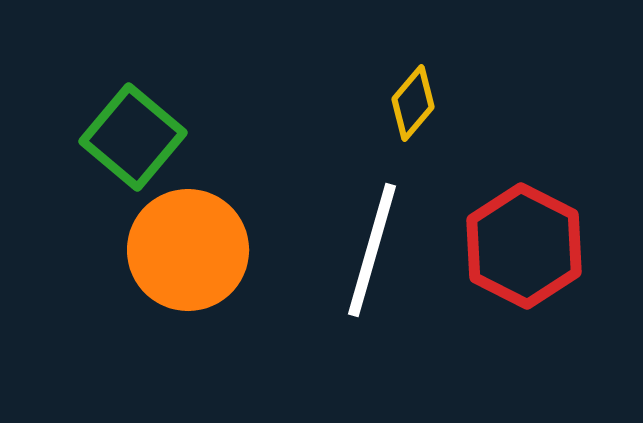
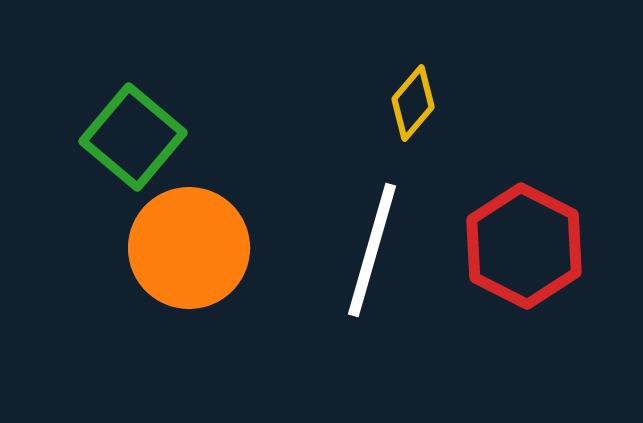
orange circle: moved 1 px right, 2 px up
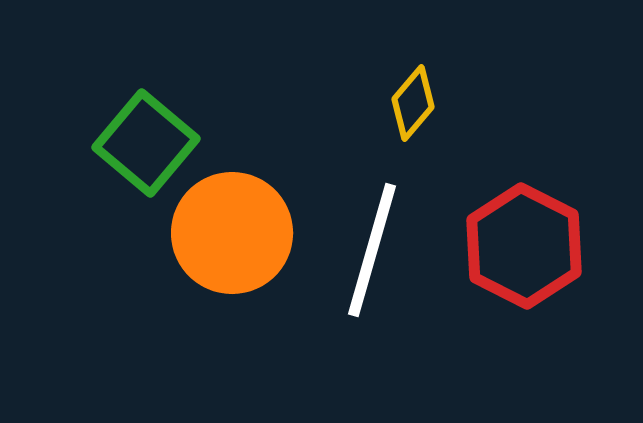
green square: moved 13 px right, 6 px down
orange circle: moved 43 px right, 15 px up
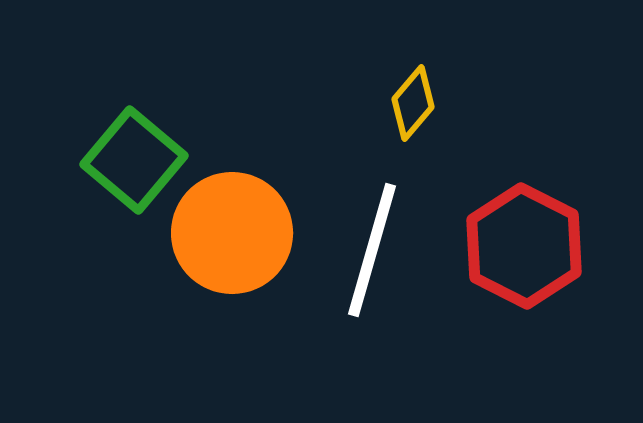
green square: moved 12 px left, 17 px down
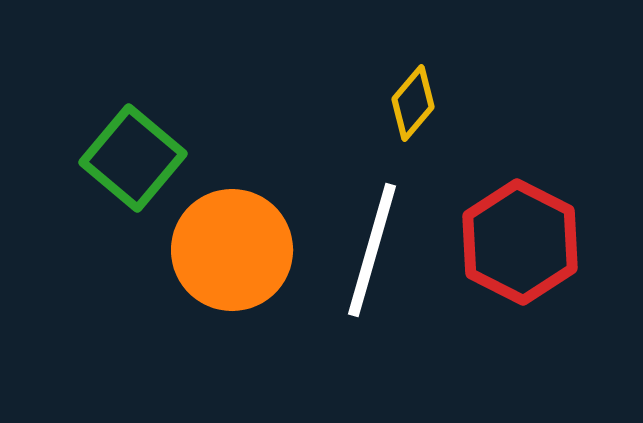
green square: moved 1 px left, 2 px up
orange circle: moved 17 px down
red hexagon: moved 4 px left, 4 px up
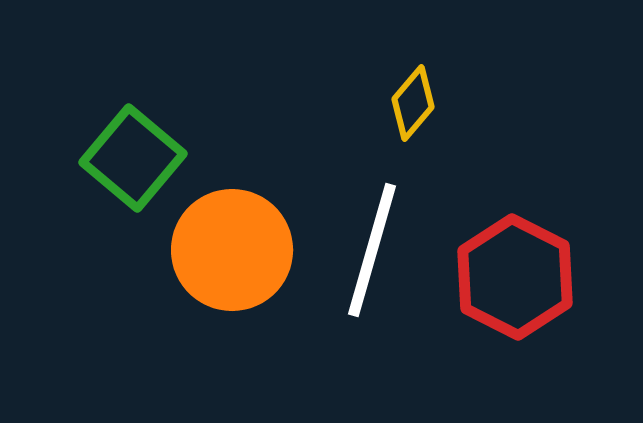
red hexagon: moved 5 px left, 35 px down
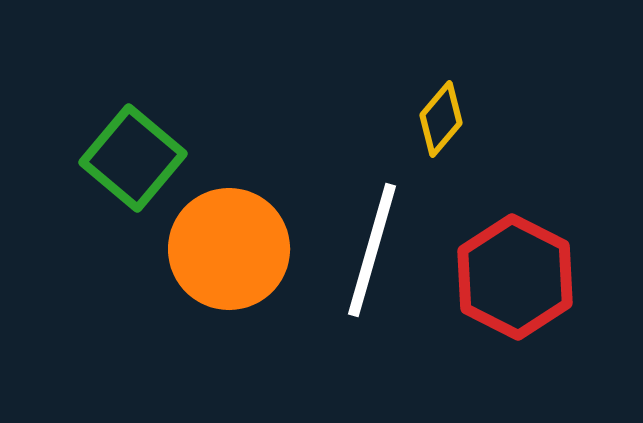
yellow diamond: moved 28 px right, 16 px down
orange circle: moved 3 px left, 1 px up
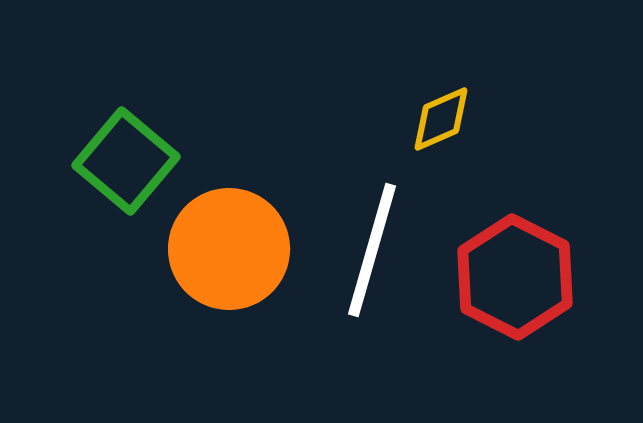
yellow diamond: rotated 26 degrees clockwise
green square: moved 7 px left, 3 px down
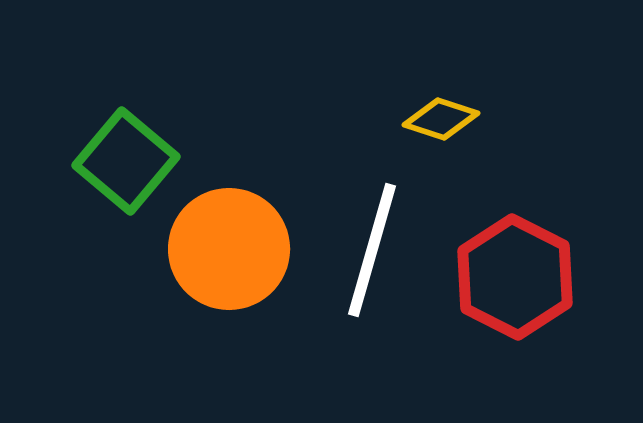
yellow diamond: rotated 42 degrees clockwise
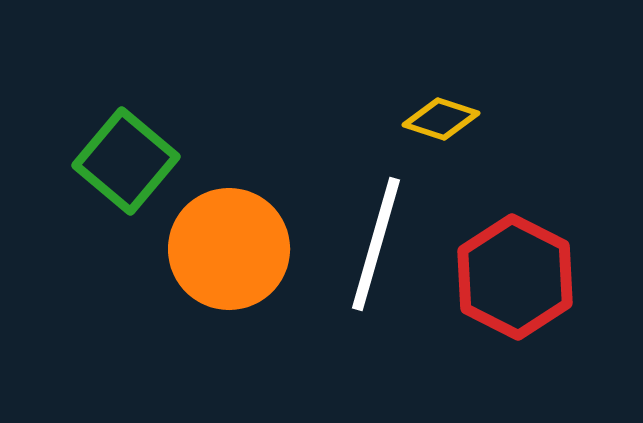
white line: moved 4 px right, 6 px up
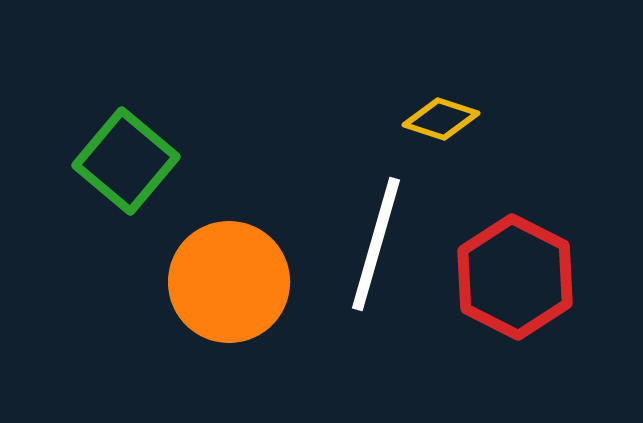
orange circle: moved 33 px down
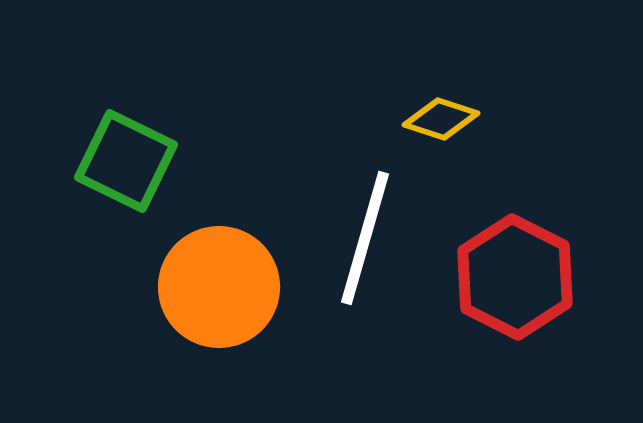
green square: rotated 14 degrees counterclockwise
white line: moved 11 px left, 6 px up
orange circle: moved 10 px left, 5 px down
